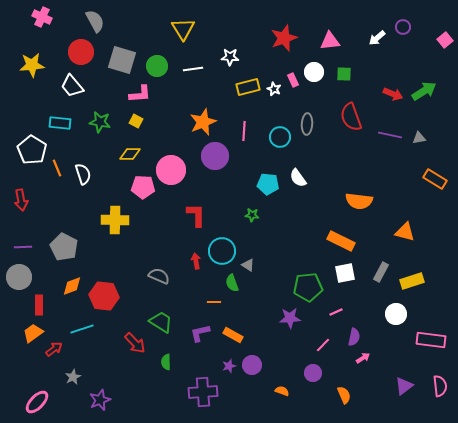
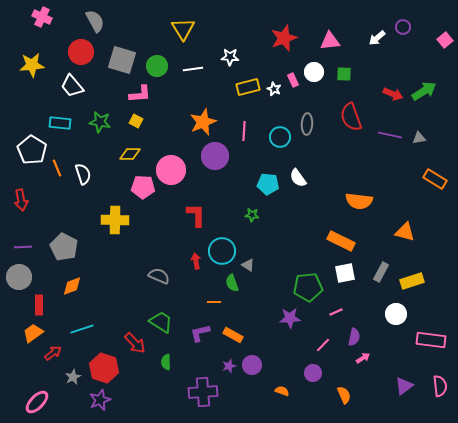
red hexagon at (104, 296): moved 72 px down; rotated 12 degrees clockwise
red arrow at (54, 349): moved 1 px left, 4 px down
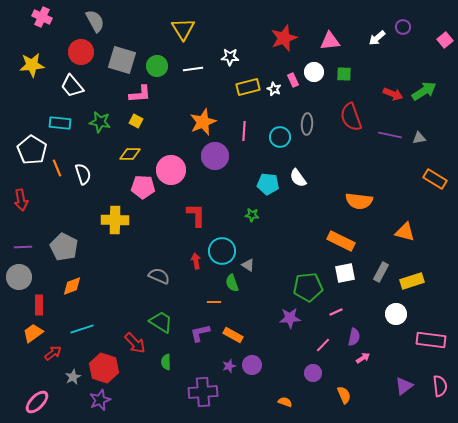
orange semicircle at (282, 391): moved 3 px right, 11 px down
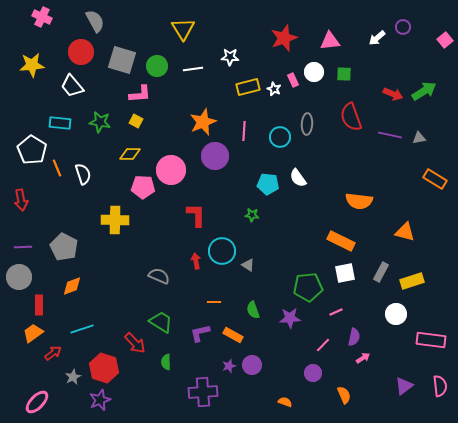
green semicircle at (232, 283): moved 21 px right, 27 px down
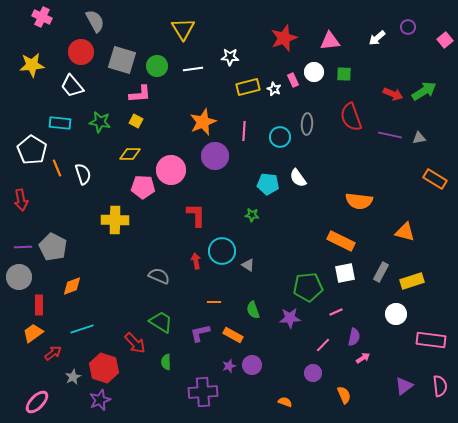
purple circle at (403, 27): moved 5 px right
gray pentagon at (64, 247): moved 11 px left
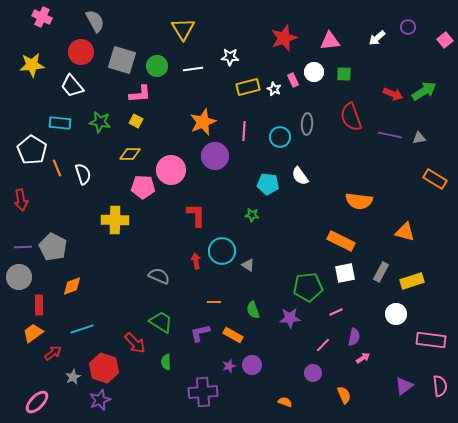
white semicircle at (298, 178): moved 2 px right, 2 px up
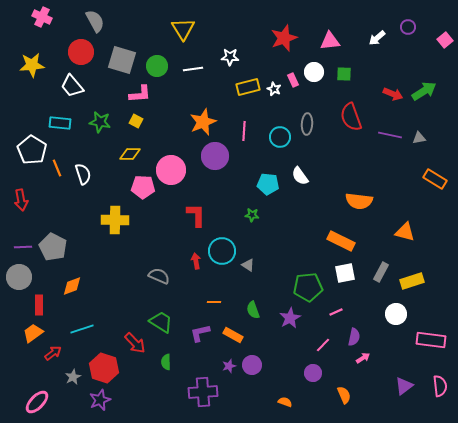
purple star at (290, 318): rotated 25 degrees counterclockwise
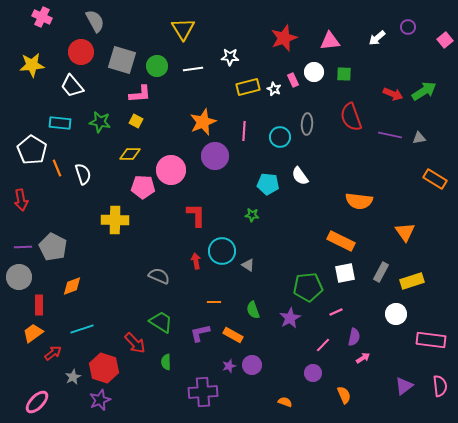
orange triangle at (405, 232): rotated 40 degrees clockwise
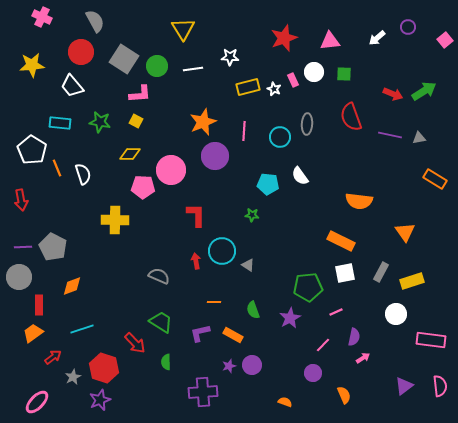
gray square at (122, 60): moved 2 px right, 1 px up; rotated 16 degrees clockwise
red arrow at (53, 353): moved 4 px down
